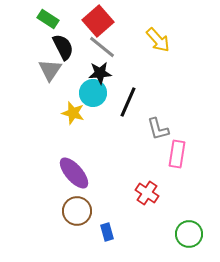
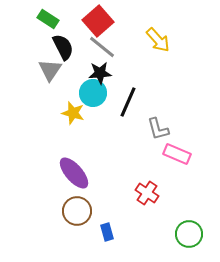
pink rectangle: rotated 76 degrees counterclockwise
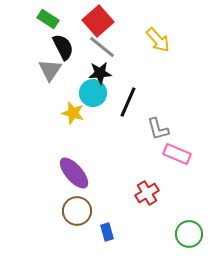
red cross: rotated 25 degrees clockwise
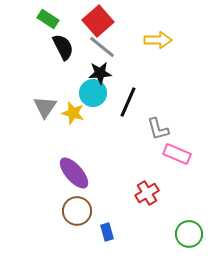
yellow arrow: rotated 48 degrees counterclockwise
gray triangle: moved 5 px left, 37 px down
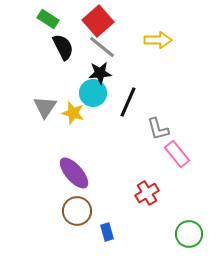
pink rectangle: rotated 28 degrees clockwise
